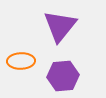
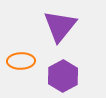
purple hexagon: rotated 24 degrees counterclockwise
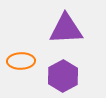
purple triangle: moved 6 px right, 3 px down; rotated 48 degrees clockwise
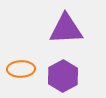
orange ellipse: moved 8 px down
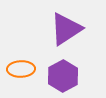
purple triangle: rotated 30 degrees counterclockwise
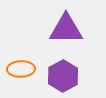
purple triangle: rotated 33 degrees clockwise
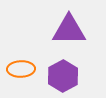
purple triangle: moved 3 px right, 1 px down
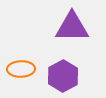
purple triangle: moved 3 px right, 3 px up
